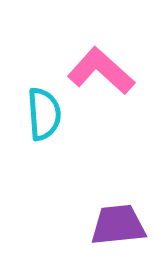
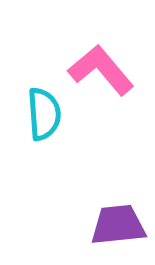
pink L-shape: moved 1 px up; rotated 8 degrees clockwise
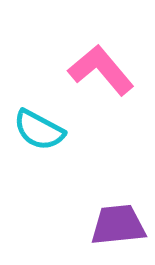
cyan semicircle: moved 5 px left, 16 px down; rotated 122 degrees clockwise
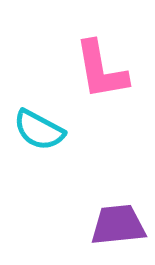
pink L-shape: rotated 150 degrees counterclockwise
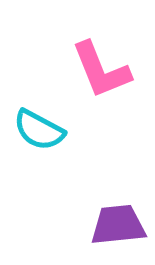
pink L-shape: rotated 12 degrees counterclockwise
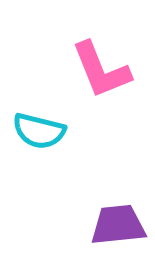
cyan semicircle: moved 1 px down; rotated 14 degrees counterclockwise
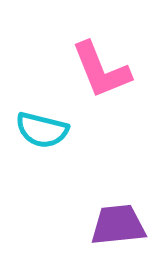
cyan semicircle: moved 3 px right, 1 px up
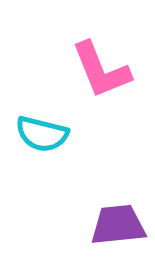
cyan semicircle: moved 4 px down
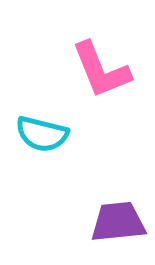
purple trapezoid: moved 3 px up
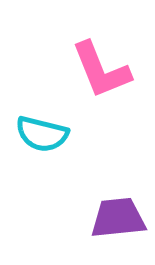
purple trapezoid: moved 4 px up
